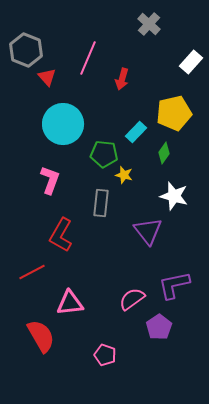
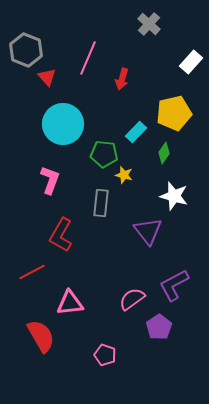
purple L-shape: rotated 16 degrees counterclockwise
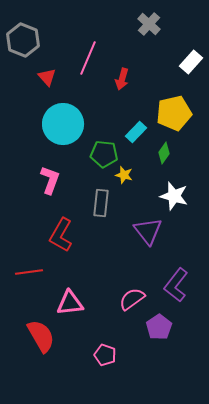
gray hexagon: moved 3 px left, 10 px up
red line: moved 3 px left; rotated 20 degrees clockwise
purple L-shape: moved 2 px right; rotated 24 degrees counterclockwise
